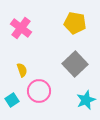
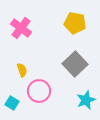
cyan square: moved 3 px down; rotated 24 degrees counterclockwise
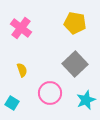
pink circle: moved 11 px right, 2 px down
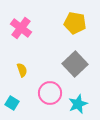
cyan star: moved 8 px left, 4 px down
